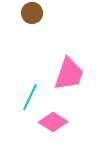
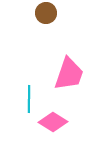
brown circle: moved 14 px right
cyan line: moved 1 px left, 2 px down; rotated 24 degrees counterclockwise
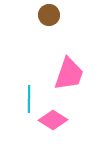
brown circle: moved 3 px right, 2 px down
pink diamond: moved 2 px up
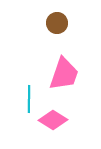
brown circle: moved 8 px right, 8 px down
pink trapezoid: moved 5 px left
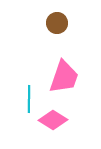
pink trapezoid: moved 3 px down
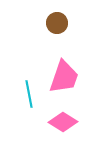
cyan line: moved 5 px up; rotated 12 degrees counterclockwise
pink diamond: moved 10 px right, 2 px down
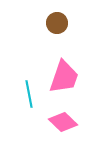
pink diamond: rotated 12 degrees clockwise
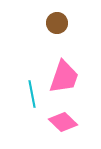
cyan line: moved 3 px right
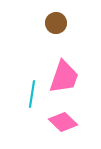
brown circle: moved 1 px left
cyan line: rotated 20 degrees clockwise
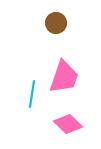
pink diamond: moved 5 px right, 2 px down
